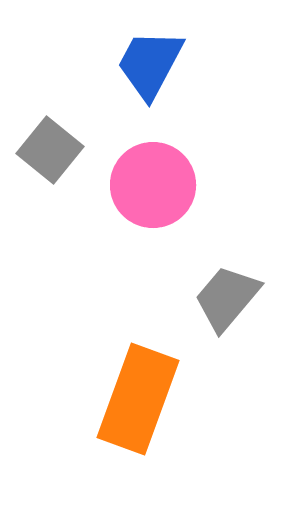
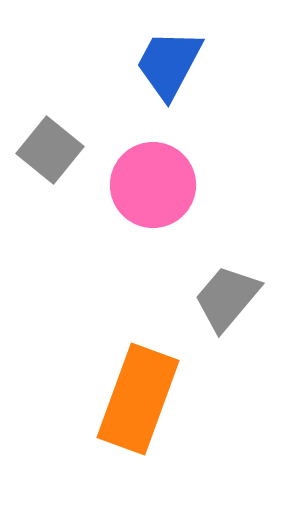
blue trapezoid: moved 19 px right
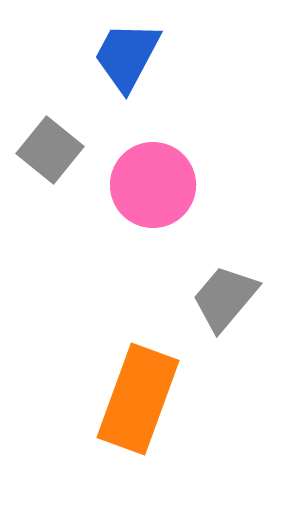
blue trapezoid: moved 42 px left, 8 px up
gray trapezoid: moved 2 px left
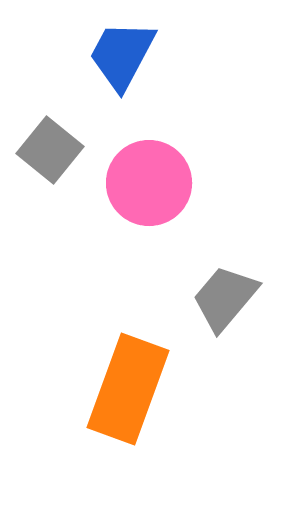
blue trapezoid: moved 5 px left, 1 px up
pink circle: moved 4 px left, 2 px up
orange rectangle: moved 10 px left, 10 px up
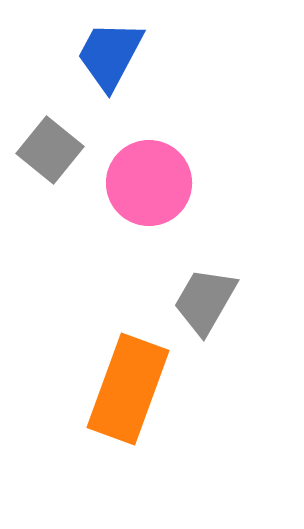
blue trapezoid: moved 12 px left
gray trapezoid: moved 20 px left, 3 px down; rotated 10 degrees counterclockwise
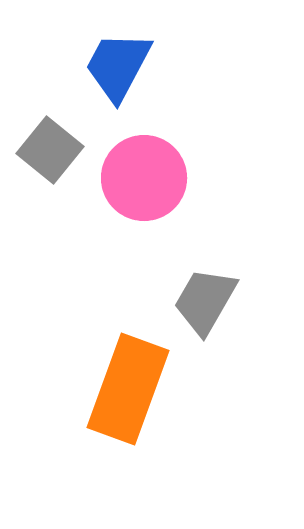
blue trapezoid: moved 8 px right, 11 px down
pink circle: moved 5 px left, 5 px up
